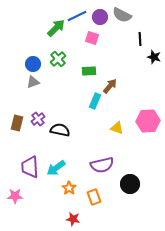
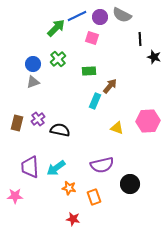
orange star: rotated 24 degrees counterclockwise
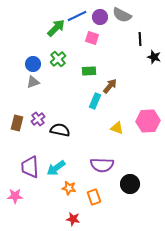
purple semicircle: rotated 15 degrees clockwise
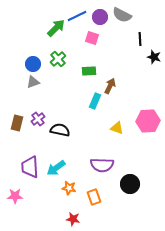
brown arrow: rotated 14 degrees counterclockwise
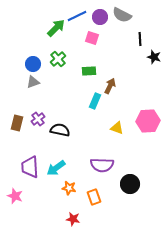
pink star: rotated 21 degrees clockwise
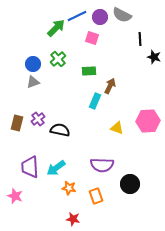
orange rectangle: moved 2 px right, 1 px up
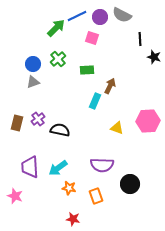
green rectangle: moved 2 px left, 1 px up
cyan arrow: moved 2 px right
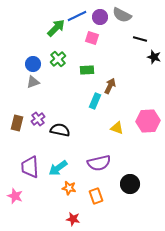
black line: rotated 72 degrees counterclockwise
purple semicircle: moved 3 px left, 2 px up; rotated 15 degrees counterclockwise
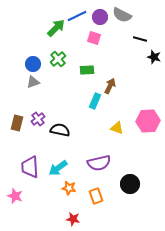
pink square: moved 2 px right
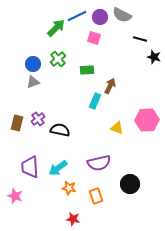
pink hexagon: moved 1 px left, 1 px up
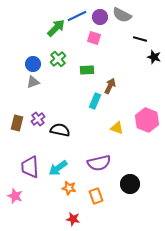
pink hexagon: rotated 25 degrees clockwise
